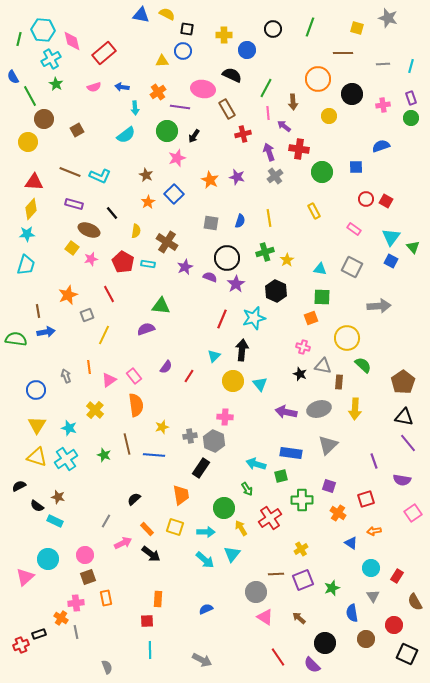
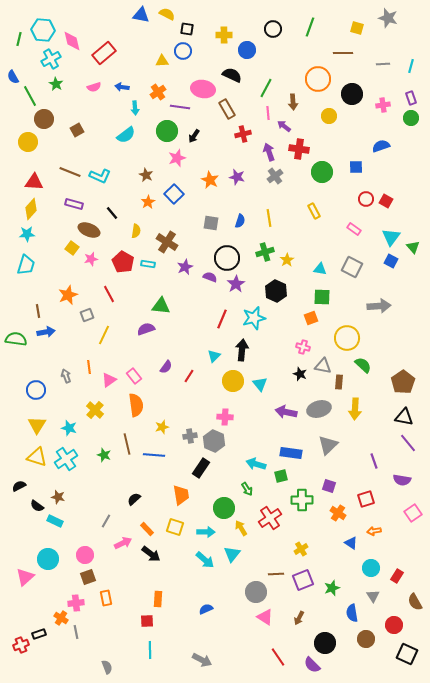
brown arrow at (299, 618): rotated 104 degrees counterclockwise
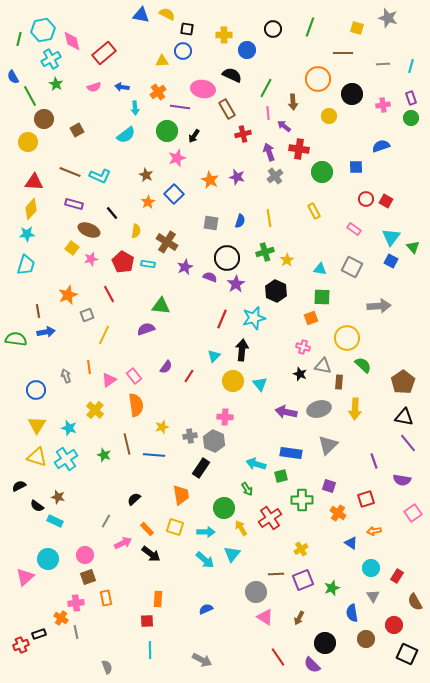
cyan hexagon at (43, 30): rotated 15 degrees counterclockwise
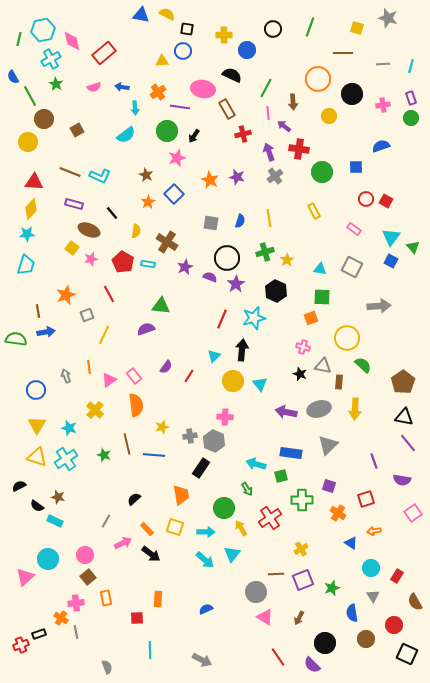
orange star at (68, 295): moved 2 px left
brown square at (88, 577): rotated 21 degrees counterclockwise
red square at (147, 621): moved 10 px left, 3 px up
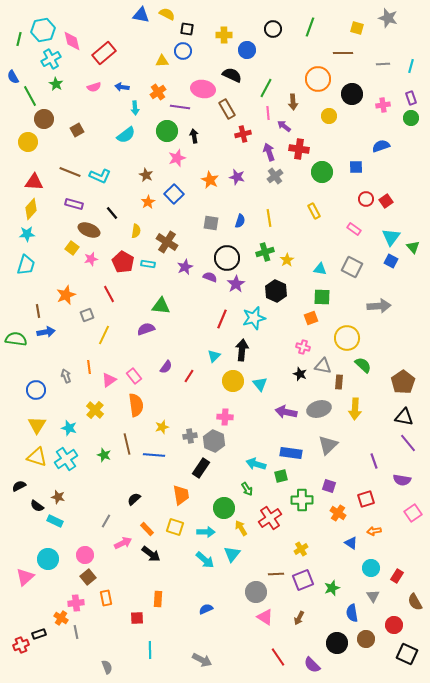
black arrow at (194, 136): rotated 136 degrees clockwise
red square at (386, 201): rotated 24 degrees clockwise
black circle at (325, 643): moved 12 px right
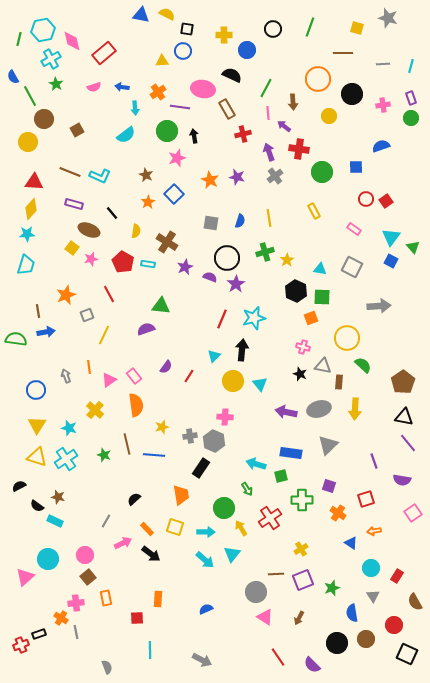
black hexagon at (276, 291): moved 20 px right
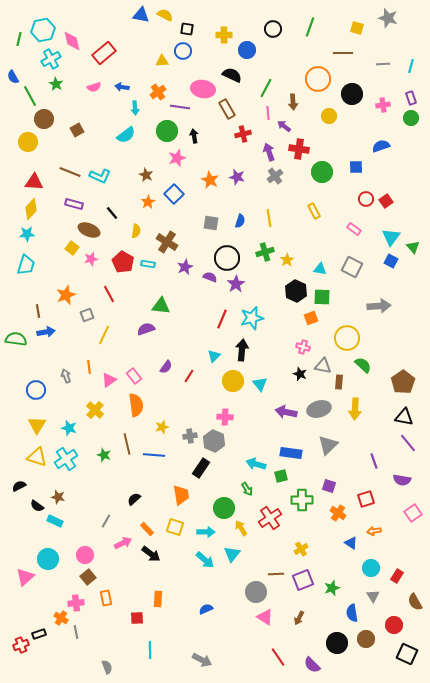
yellow semicircle at (167, 14): moved 2 px left, 1 px down
cyan star at (254, 318): moved 2 px left
